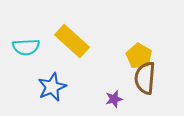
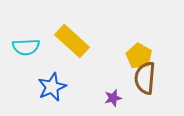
purple star: moved 1 px left, 1 px up
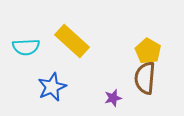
yellow pentagon: moved 9 px right, 5 px up
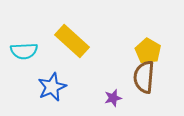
cyan semicircle: moved 2 px left, 4 px down
brown semicircle: moved 1 px left, 1 px up
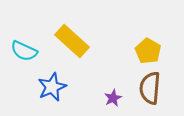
cyan semicircle: rotated 28 degrees clockwise
brown semicircle: moved 6 px right, 11 px down
purple star: rotated 12 degrees counterclockwise
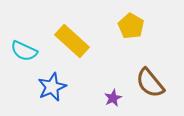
yellow pentagon: moved 17 px left, 25 px up
brown semicircle: moved 5 px up; rotated 44 degrees counterclockwise
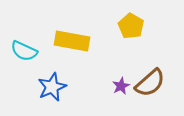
yellow rectangle: rotated 32 degrees counterclockwise
brown semicircle: rotated 92 degrees counterclockwise
purple star: moved 8 px right, 12 px up
